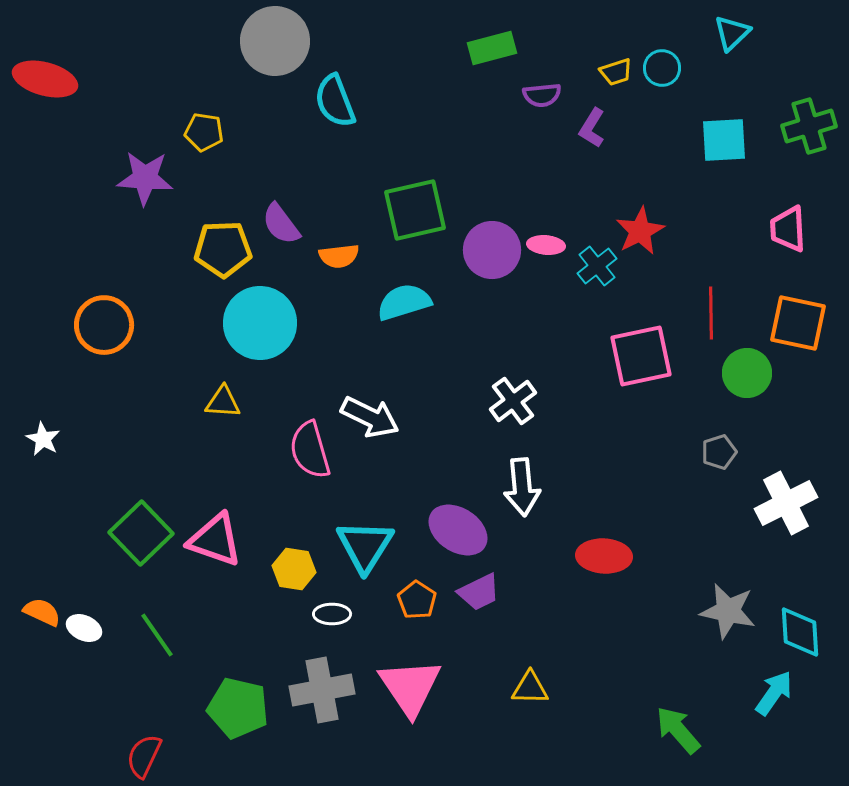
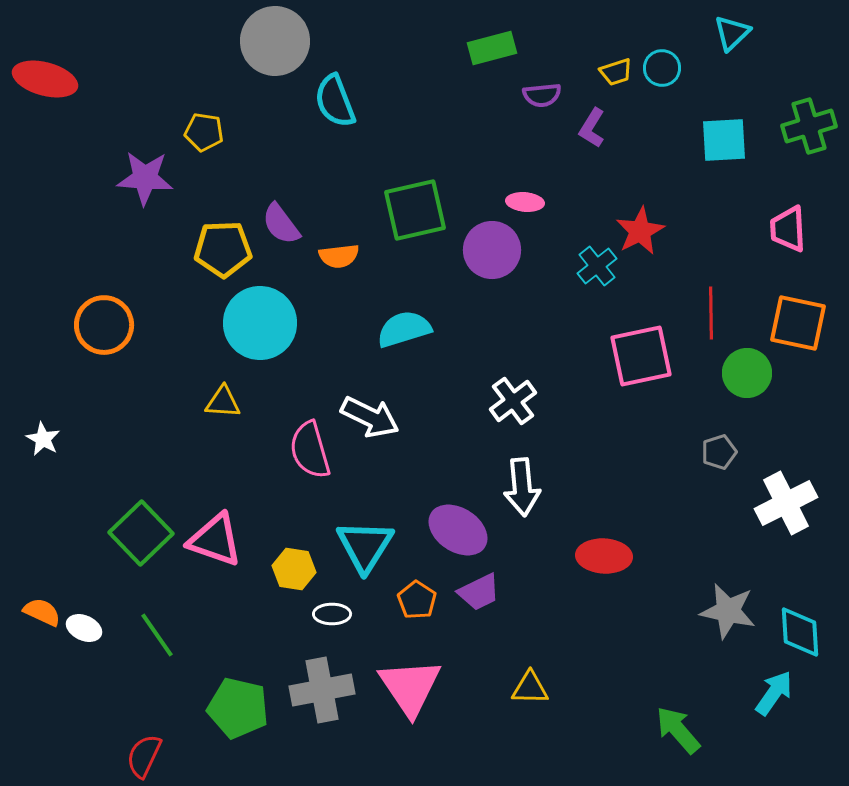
pink ellipse at (546, 245): moved 21 px left, 43 px up
cyan semicircle at (404, 302): moved 27 px down
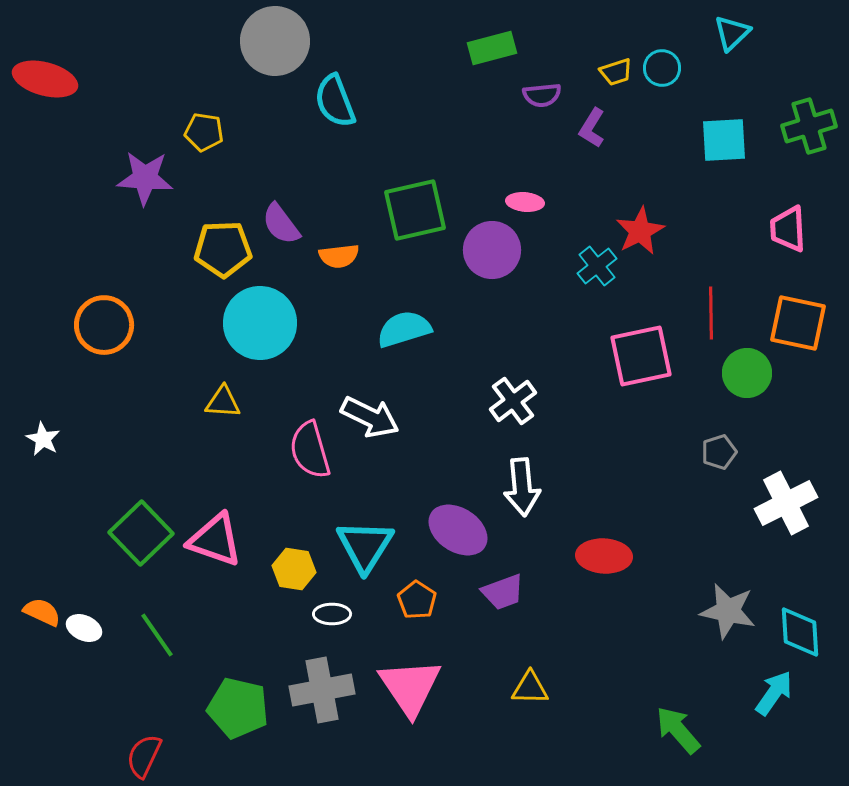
purple trapezoid at (479, 592): moved 24 px right; rotated 6 degrees clockwise
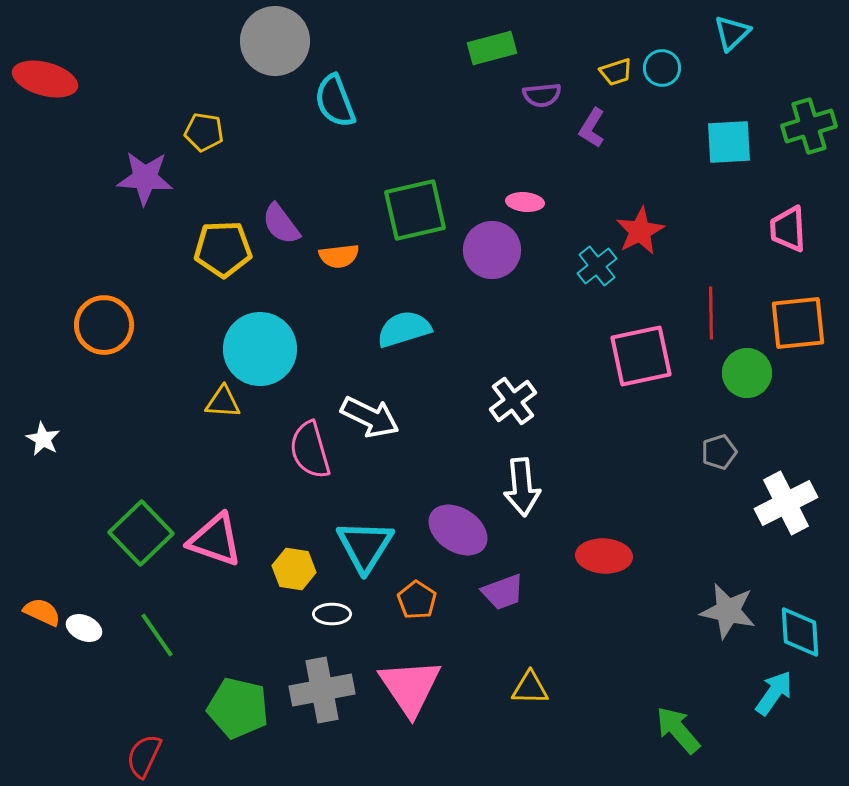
cyan square at (724, 140): moved 5 px right, 2 px down
cyan circle at (260, 323): moved 26 px down
orange square at (798, 323): rotated 18 degrees counterclockwise
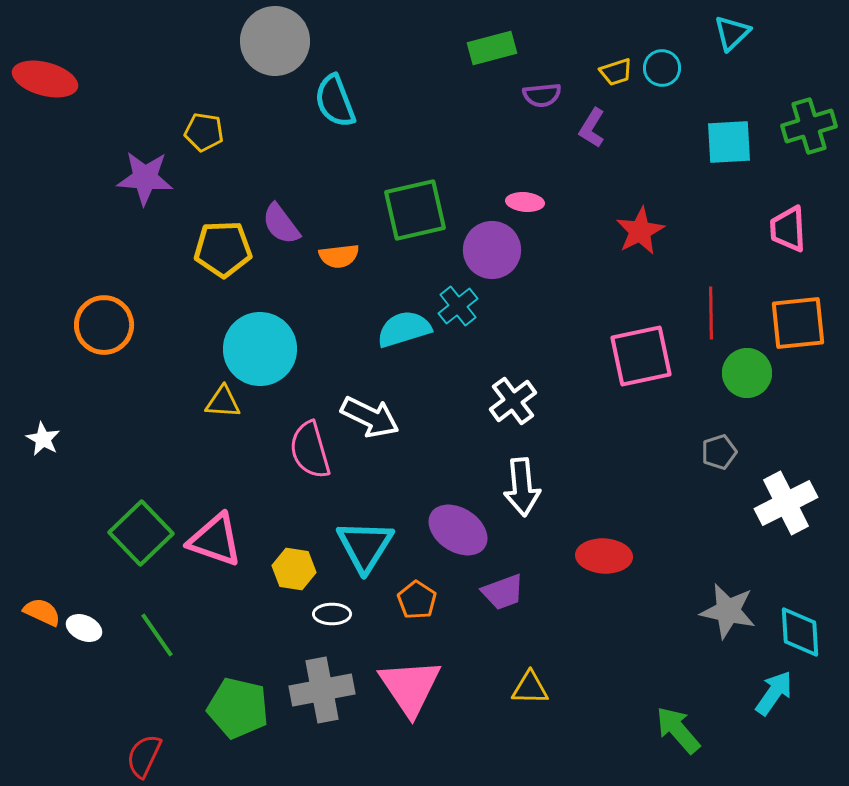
cyan cross at (597, 266): moved 139 px left, 40 px down
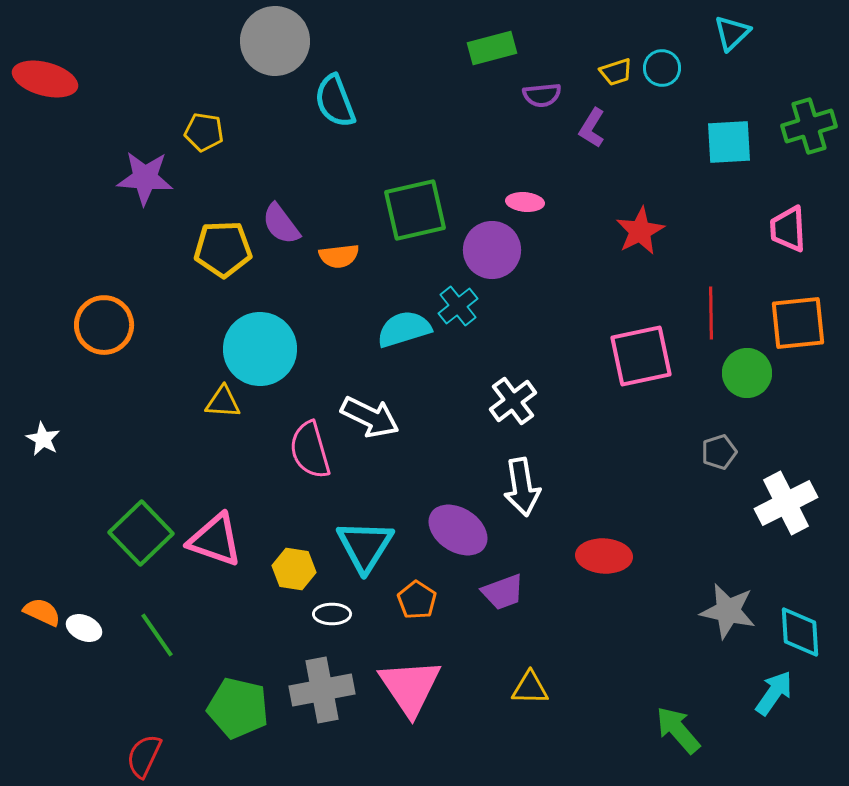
white arrow at (522, 487): rotated 4 degrees counterclockwise
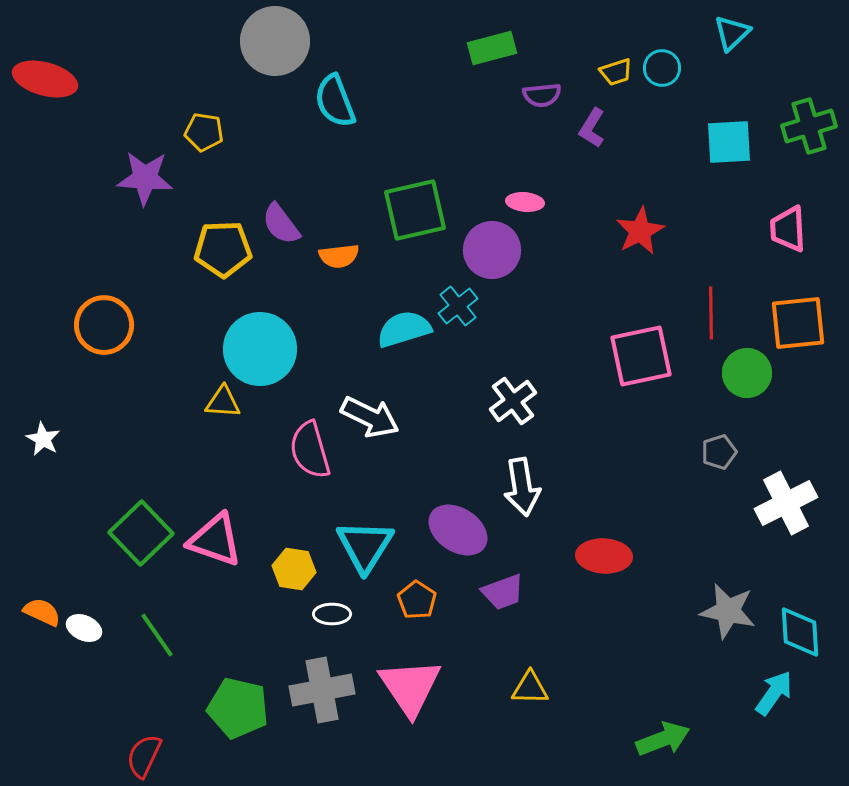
green arrow at (678, 730): moved 15 px left, 9 px down; rotated 110 degrees clockwise
